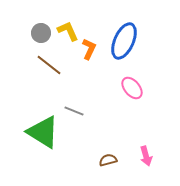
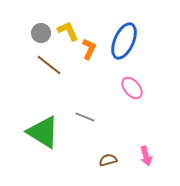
gray line: moved 11 px right, 6 px down
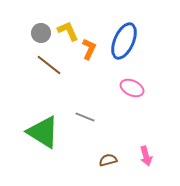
pink ellipse: rotated 25 degrees counterclockwise
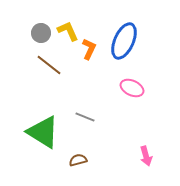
brown semicircle: moved 30 px left
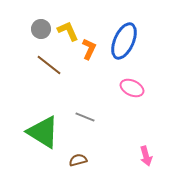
gray circle: moved 4 px up
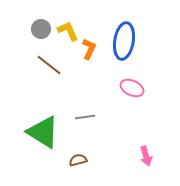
blue ellipse: rotated 15 degrees counterclockwise
gray line: rotated 30 degrees counterclockwise
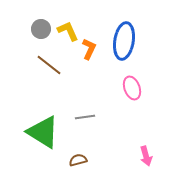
pink ellipse: rotated 45 degrees clockwise
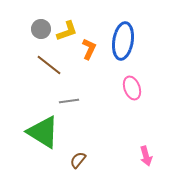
yellow L-shape: moved 1 px left; rotated 95 degrees clockwise
blue ellipse: moved 1 px left
gray line: moved 16 px left, 16 px up
brown semicircle: rotated 36 degrees counterclockwise
